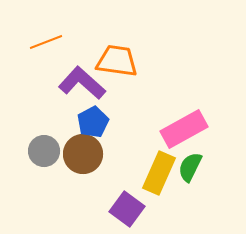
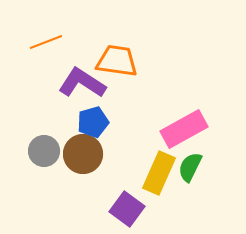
purple L-shape: rotated 9 degrees counterclockwise
blue pentagon: rotated 12 degrees clockwise
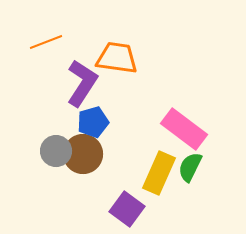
orange trapezoid: moved 3 px up
purple L-shape: rotated 90 degrees clockwise
pink rectangle: rotated 66 degrees clockwise
gray circle: moved 12 px right
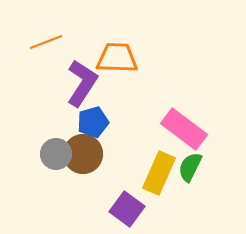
orange trapezoid: rotated 6 degrees counterclockwise
gray circle: moved 3 px down
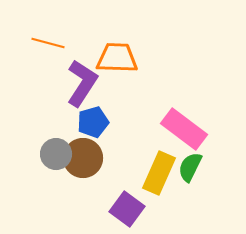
orange line: moved 2 px right, 1 px down; rotated 36 degrees clockwise
brown circle: moved 4 px down
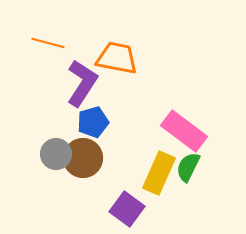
orange trapezoid: rotated 9 degrees clockwise
pink rectangle: moved 2 px down
green semicircle: moved 2 px left
